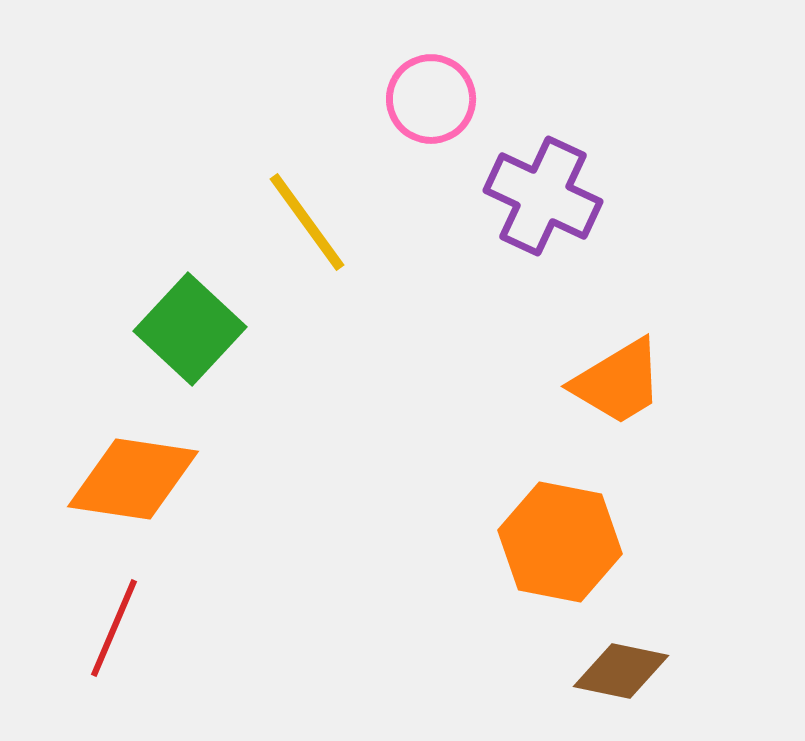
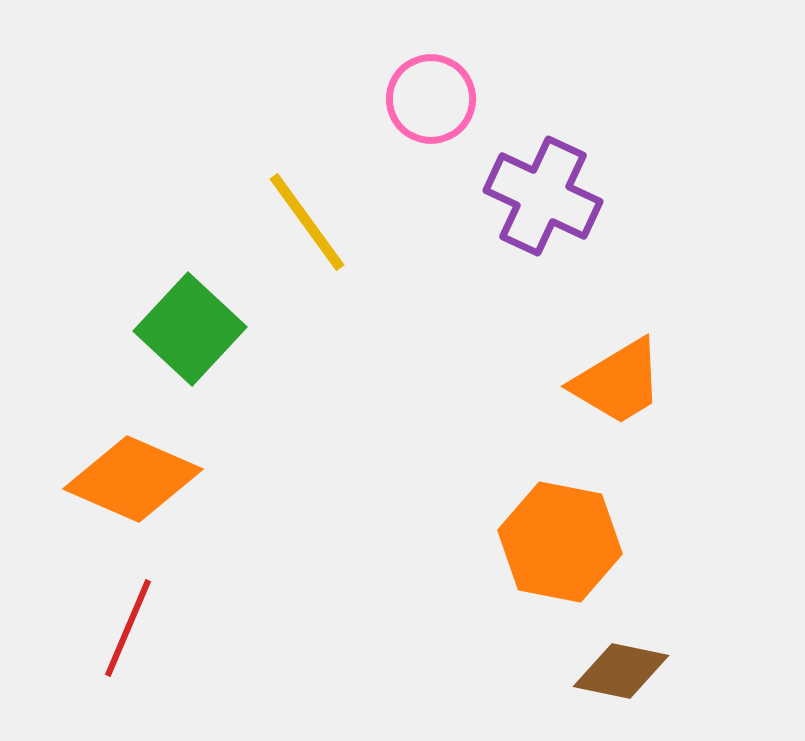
orange diamond: rotated 15 degrees clockwise
red line: moved 14 px right
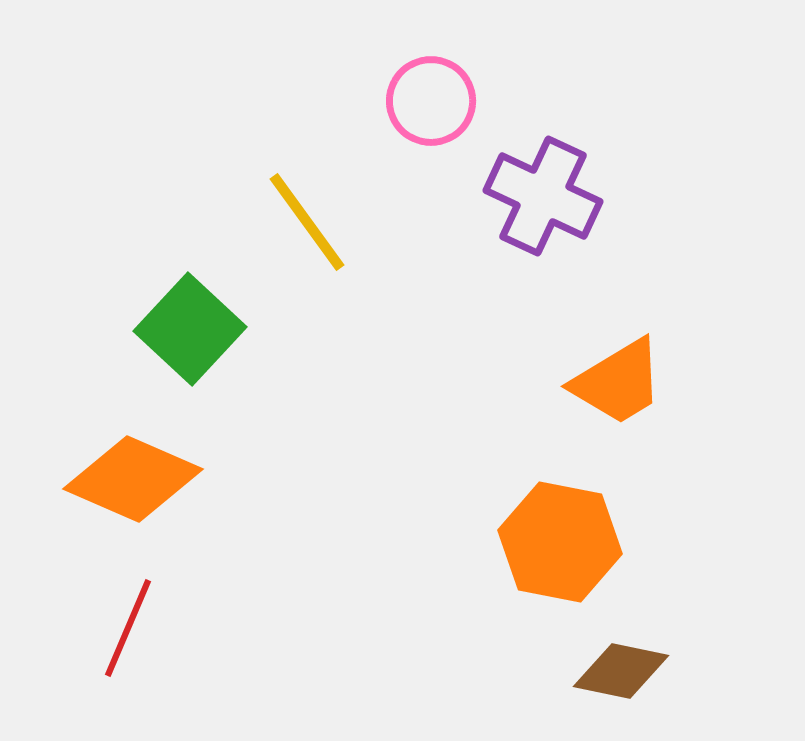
pink circle: moved 2 px down
